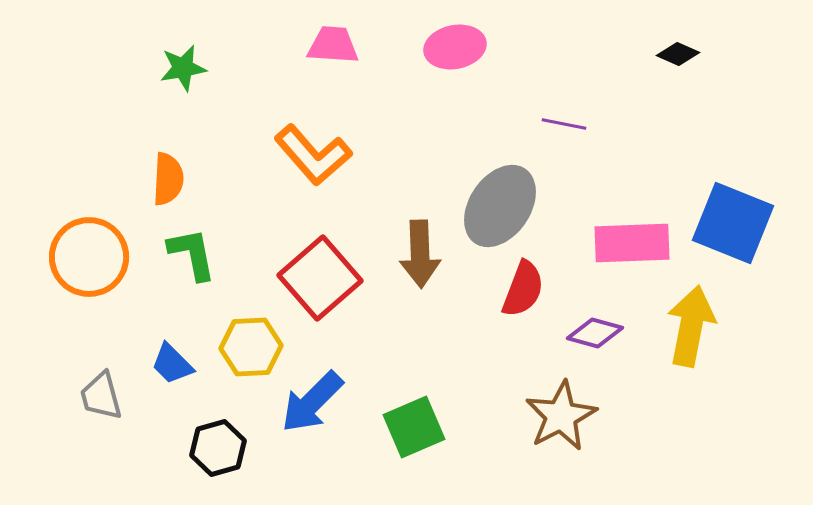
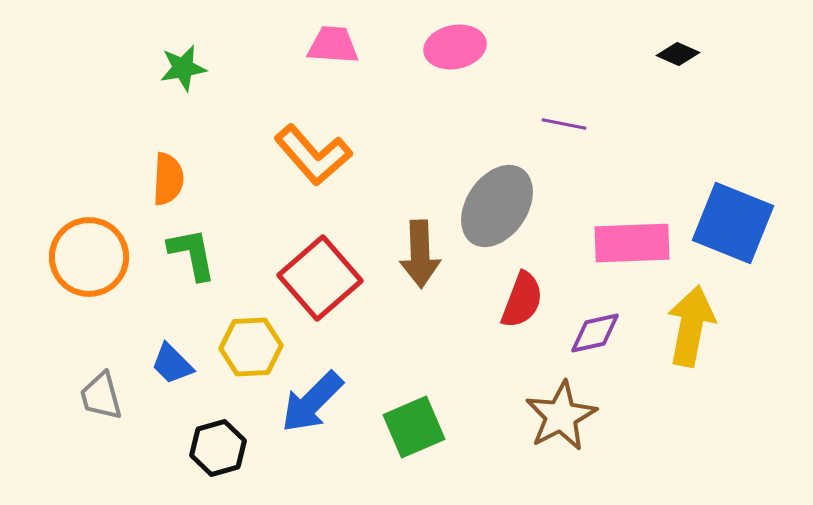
gray ellipse: moved 3 px left
red semicircle: moved 1 px left, 11 px down
purple diamond: rotated 28 degrees counterclockwise
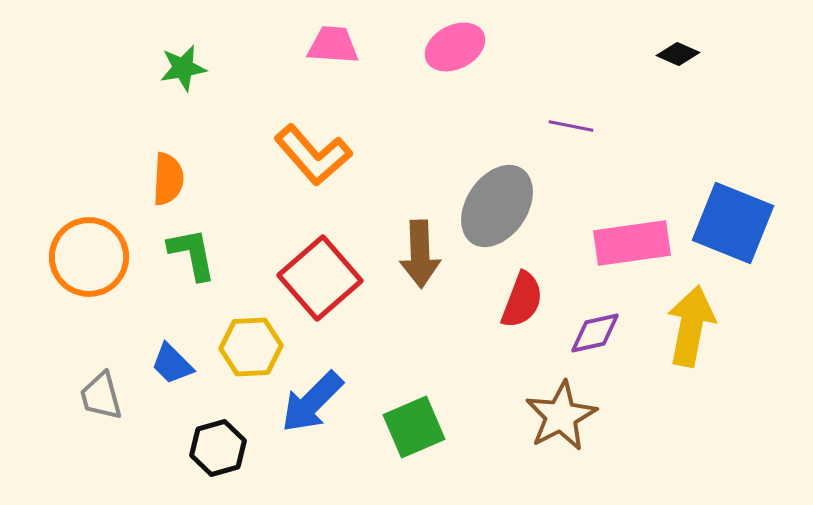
pink ellipse: rotated 16 degrees counterclockwise
purple line: moved 7 px right, 2 px down
pink rectangle: rotated 6 degrees counterclockwise
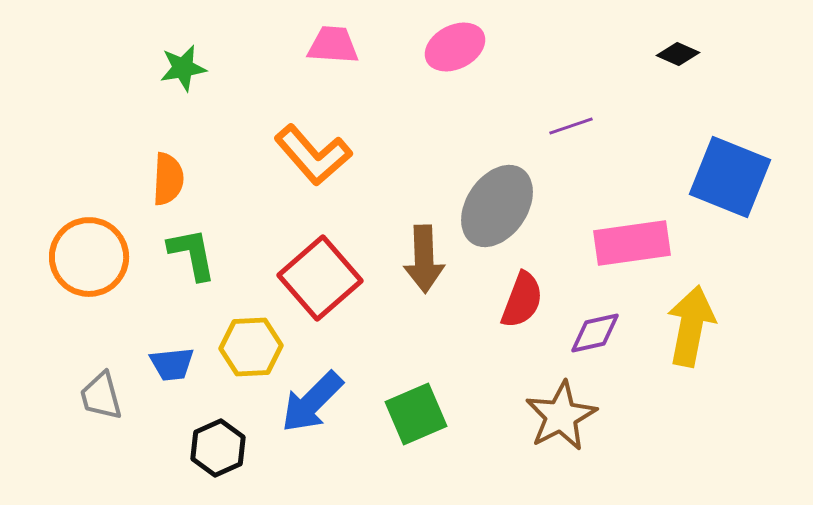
purple line: rotated 30 degrees counterclockwise
blue square: moved 3 px left, 46 px up
brown arrow: moved 4 px right, 5 px down
blue trapezoid: rotated 51 degrees counterclockwise
green square: moved 2 px right, 13 px up
black hexagon: rotated 8 degrees counterclockwise
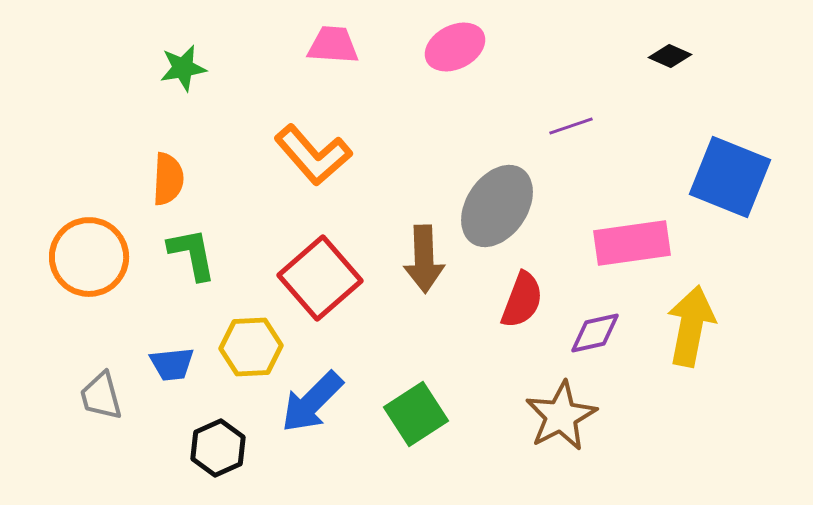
black diamond: moved 8 px left, 2 px down
green square: rotated 10 degrees counterclockwise
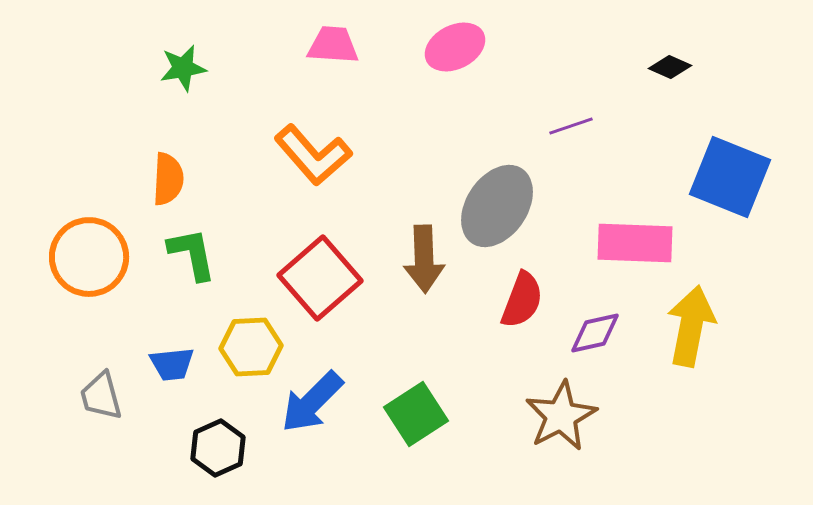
black diamond: moved 11 px down
pink rectangle: moved 3 px right; rotated 10 degrees clockwise
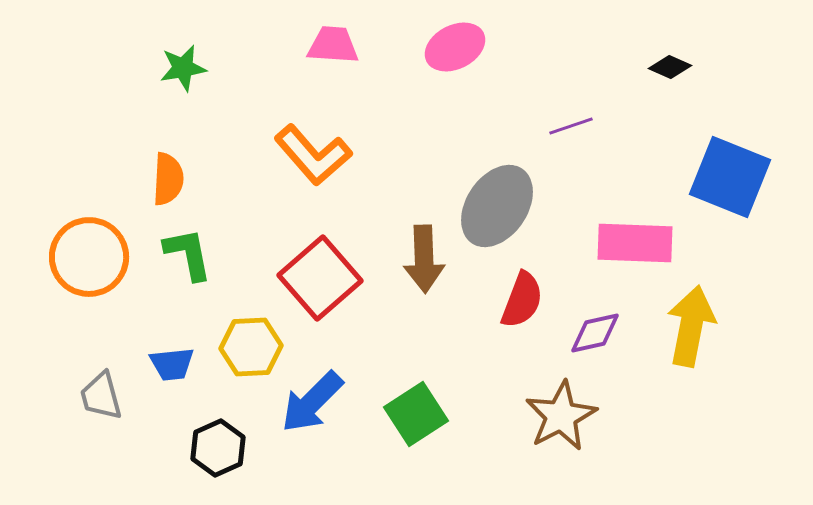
green L-shape: moved 4 px left
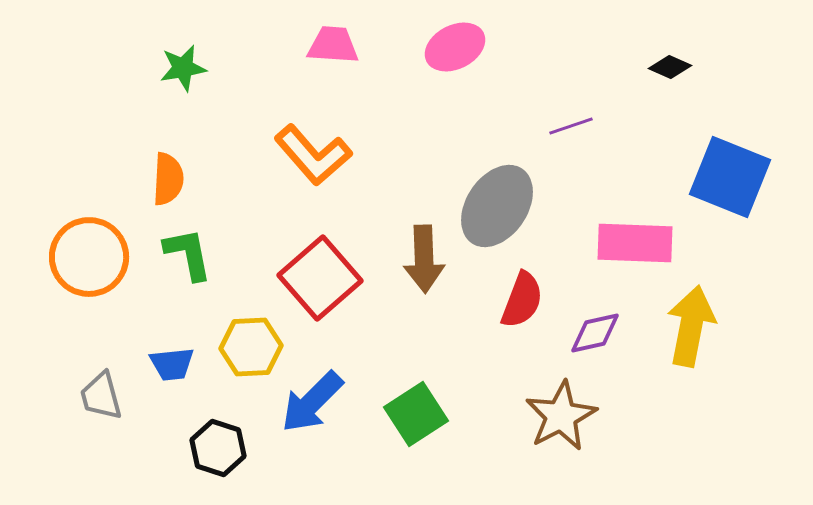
black hexagon: rotated 18 degrees counterclockwise
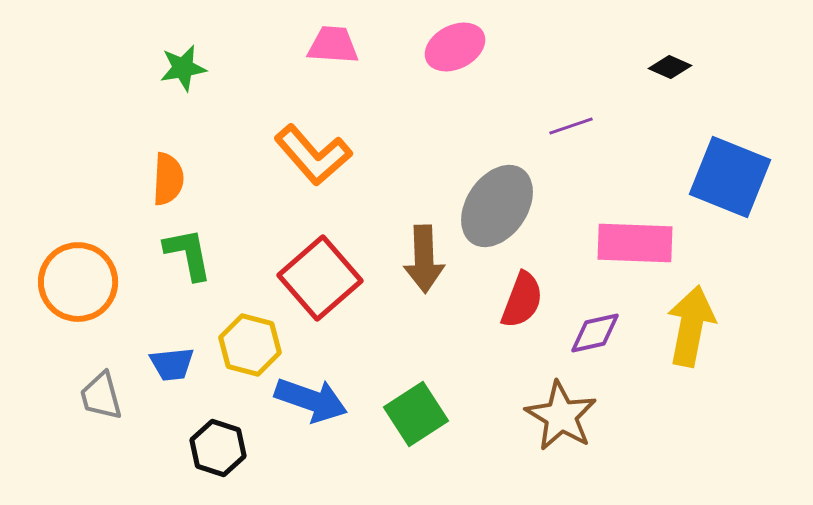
orange circle: moved 11 px left, 25 px down
yellow hexagon: moved 1 px left, 2 px up; rotated 18 degrees clockwise
blue arrow: moved 1 px left, 2 px up; rotated 116 degrees counterclockwise
brown star: rotated 14 degrees counterclockwise
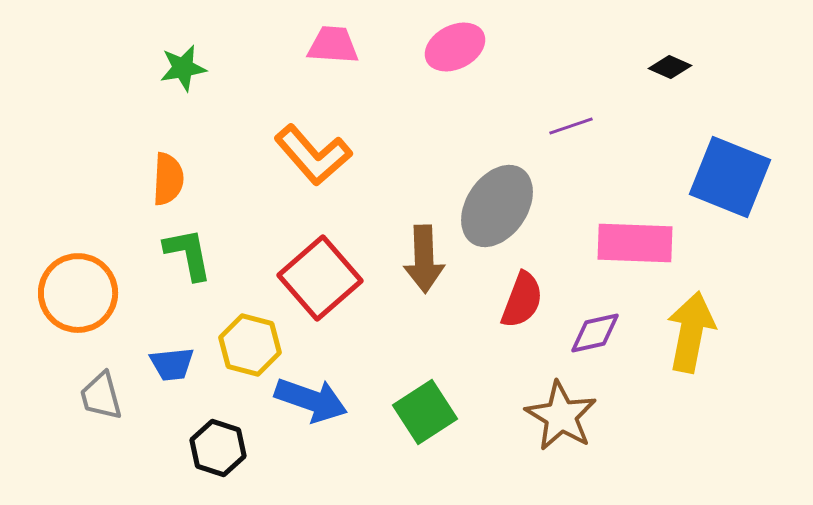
orange circle: moved 11 px down
yellow arrow: moved 6 px down
green square: moved 9 px right, 2 px up
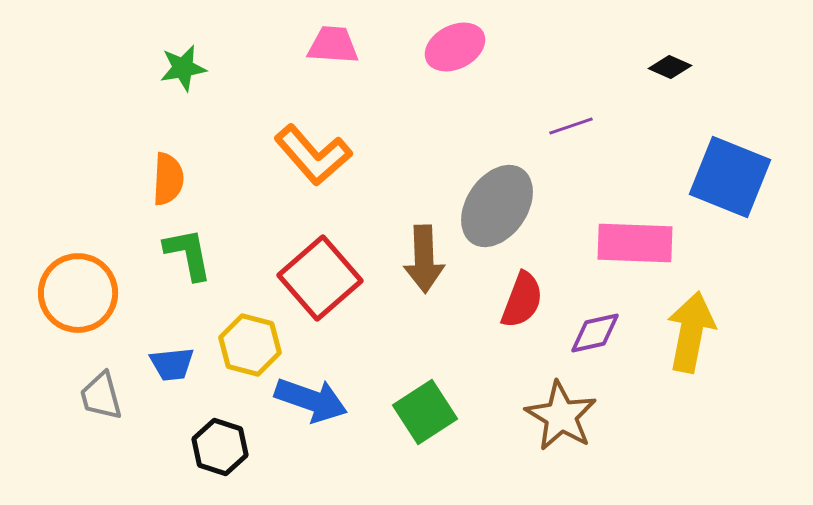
black hexagon: moved 2 px right, 1 px up
